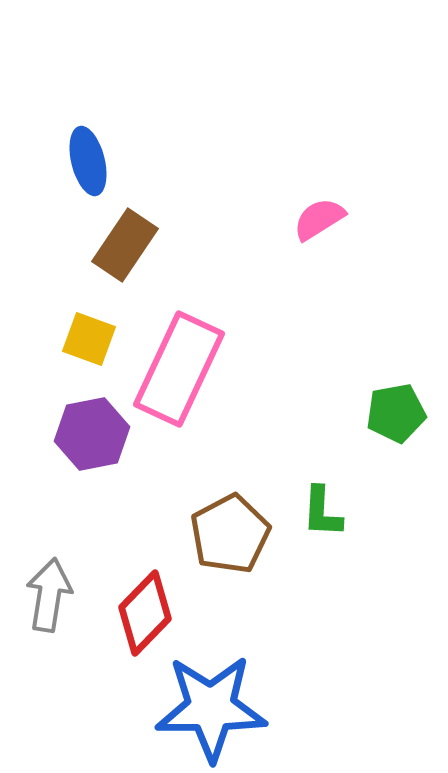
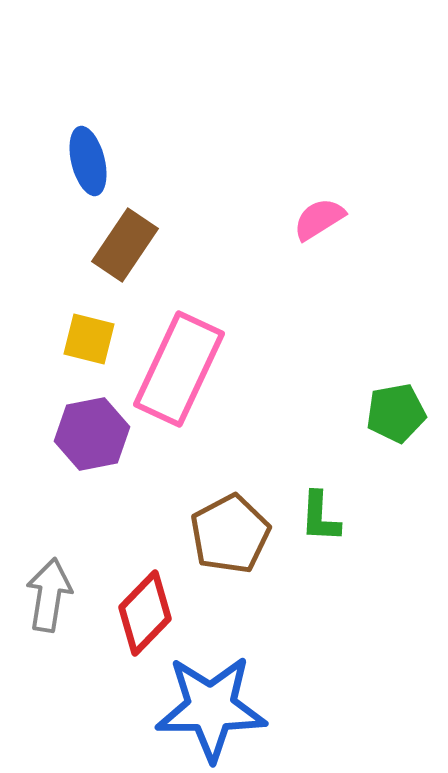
yellow square: rotated 6 degrees counterclockwise
green L-shape: moved 2 px left, 5 px down
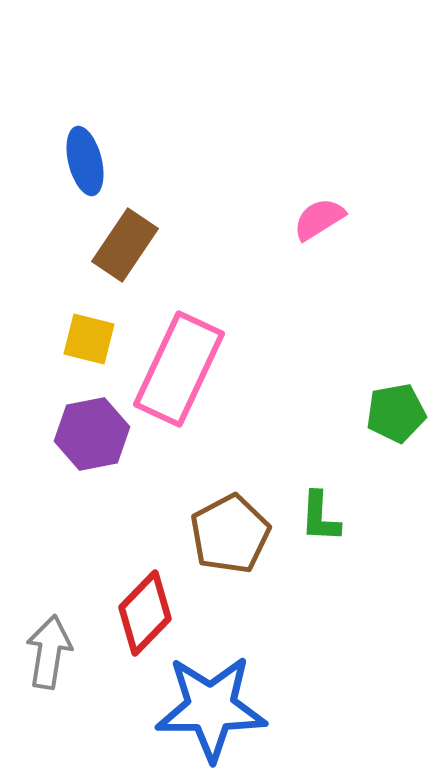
blue ellipse: moved 3 px left
gray arrow: moved 57 px down
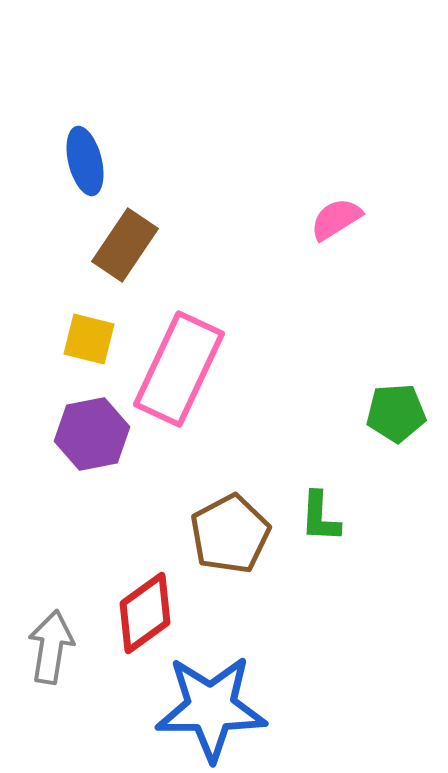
pink semicircle: moved 17 px right
green pentagon: rotated 6 degrees clockwise
red diamond: rotated 10 degrees clockwise
gray arrow: moved 2 px right, 5 px up
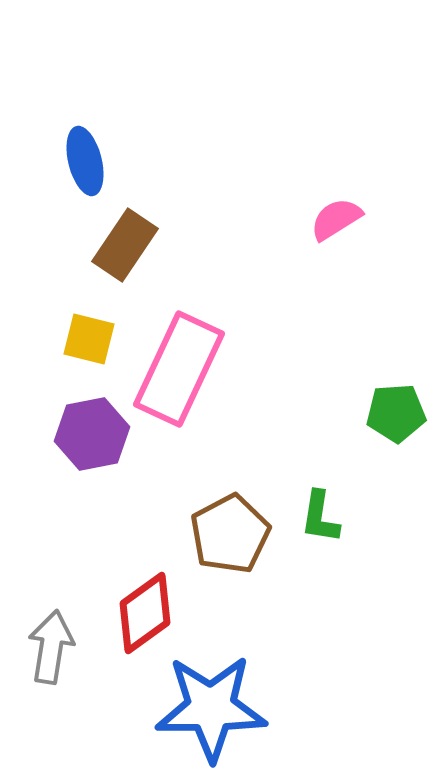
green L-shape: rotated 6 degrees clockwise
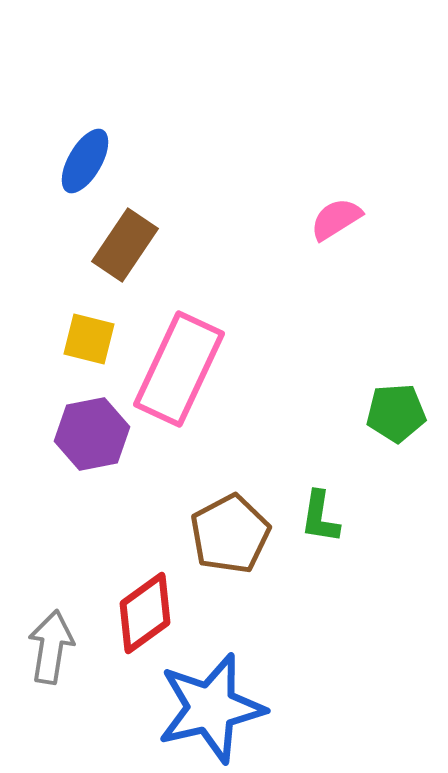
blue ellipse: rotated 44 degrees clockwise
blue star: rotated 13 degrees counterclockwise
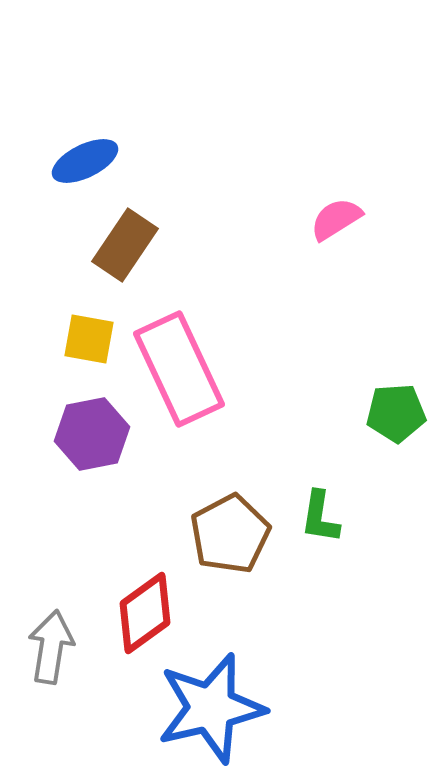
blue ellipse: rotated 34 degrees clockwise
yellow square: rotated 4 degrees counterclockwise
pink rectangle: rotated 50 degrees counterclockwise
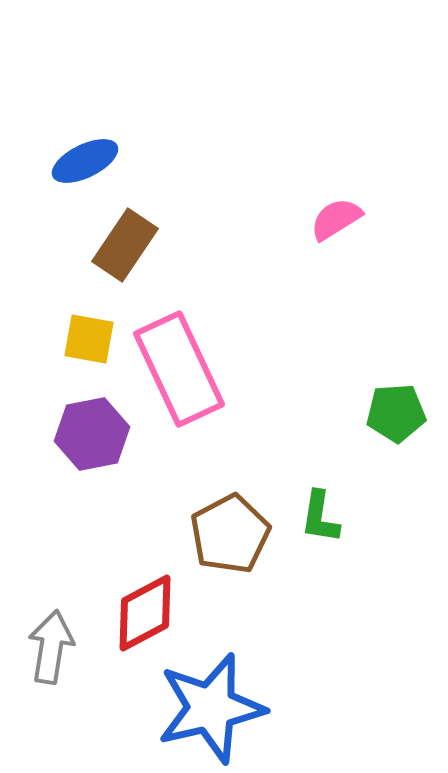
red diamond: rotated 8 degrees clockwise
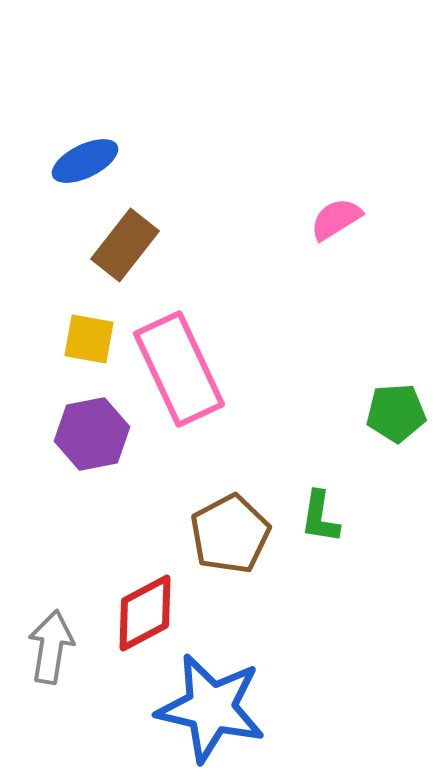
brown rectangle: rotated 4 degrees clockwise
blue star: rotated 26 degrees clockwise
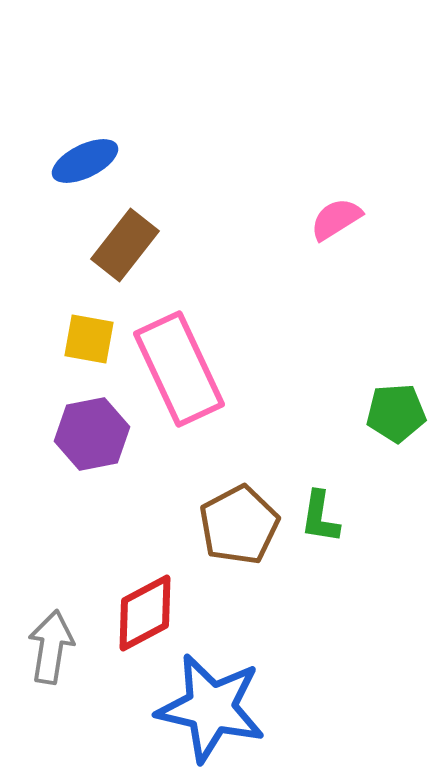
brown pentagon: moved 9 px right, 9 px up
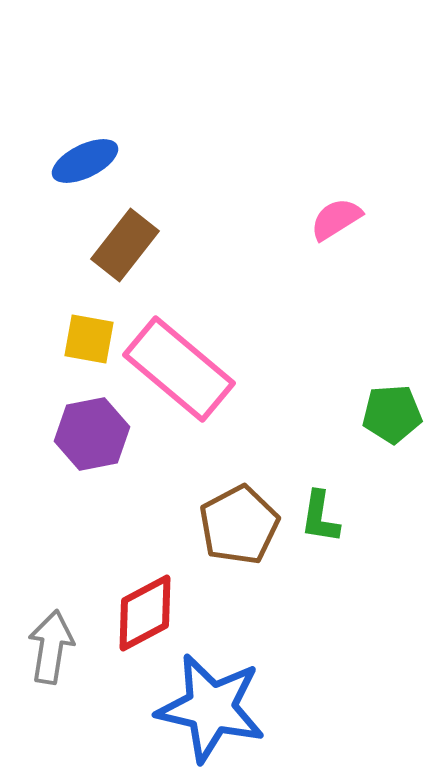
pink rectangle: rotated 25 degrees counterclockwise
green pentagon: moved 4 px left, 1 px down
